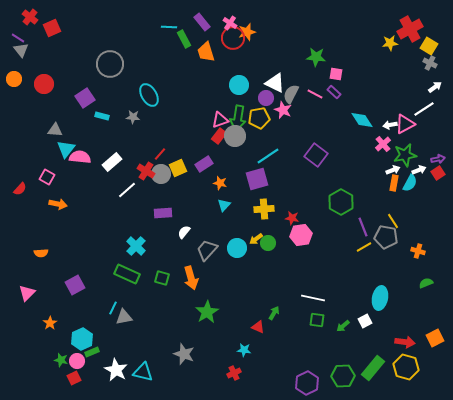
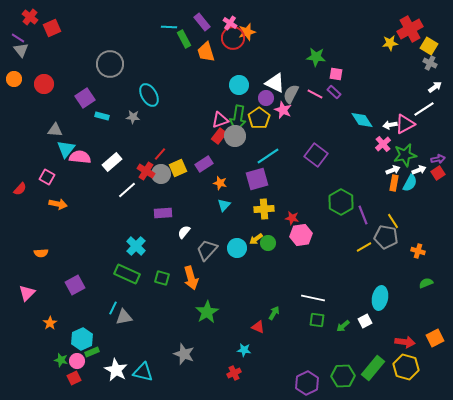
yellow pentagon at (259, 118): rotated 25 degrees counterclockwise
purple line at (363, 227): moved 12 px up
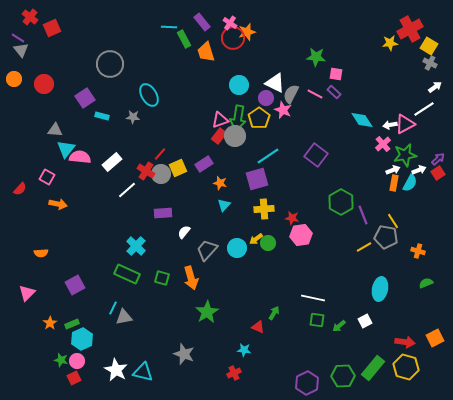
purple arrow at (438, 159): rotated 32 degrees counterclockwise
cyan ellipse at (380, 298): moved 9 px up
green arrow at (343, 326): moved 4 px left
green rectangle at (92, 352): moved 20 px left, 28 px up
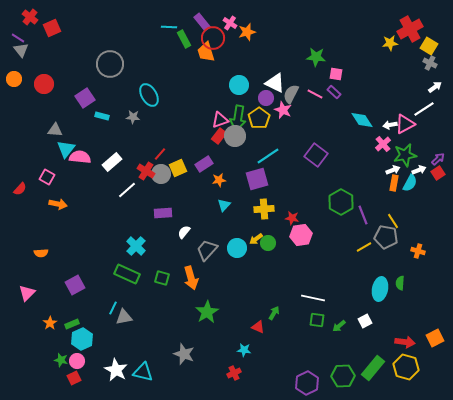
red circle at (233, 38): moved 20 px left
orange star at (220, 183): moved 1 px left, 3 px up; rotated 24 degrees counterclockwise
green semicircle at (426, 283): moved 26 px left; rotated 64 degrees counterclockwise
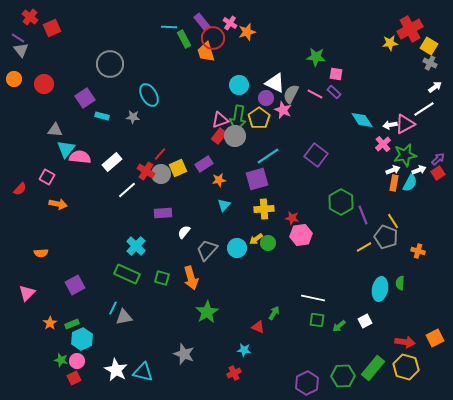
gray pentagon at (386, 237): rotated 10 degrees clockwise
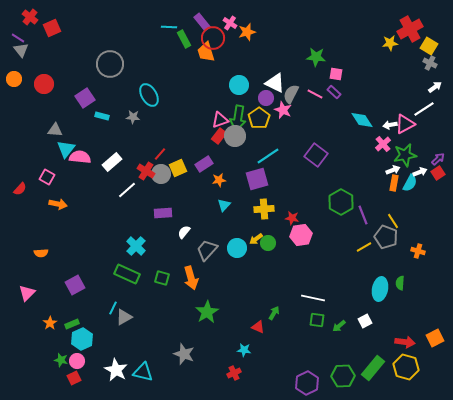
white arrow at (419, 170): moved 1 px right, 2 px down
gray triangle at (124, 317): rotated 18 degrees counterclockwise
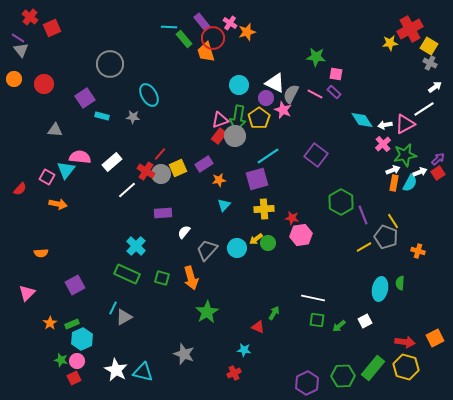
green rectangle at (184, 39): rotated 12 degrees counterclockwise
white arrow at (390, 125): moved 5 px left
cyan triangle at (66, 149): moved 21 px down
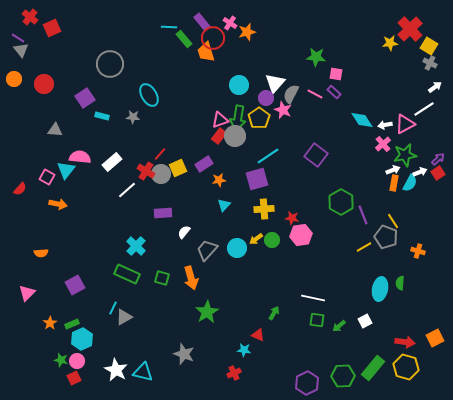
red cross at (410, 29): rotated 15 degrees counterclockwise
white triangle at (275, 83): rotated 45 degrees clockwise
green circle at (268, 243): moved 4 px right, 3 px up
red triangle at (258, 327): moved 8 px down
